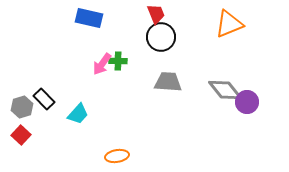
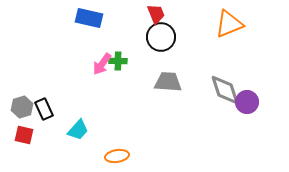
gray diamond: rotated 20 degrees clockwise
black rectangle: moved 10 px down; rotated 20 degrees clockwise
cyan trapezoid: moved 16 px down
red square: moved 3 px right; rotated 30 degrees counterclockwise
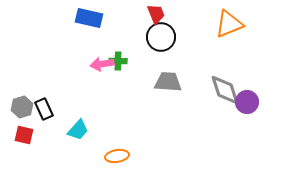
pink arrow: rotated 45 degrees clockwise
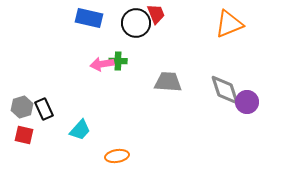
black circle: moved 25 px left, 14 px up
cyan trapezoid: moved 2 px right
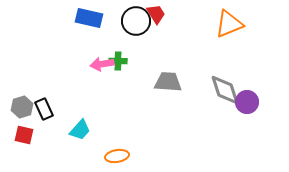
red trapezoid: rotated 10 degrees counterclockwise
black circle: moved 2 px up
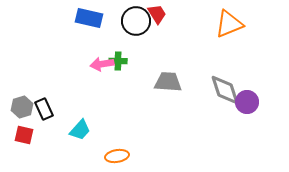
red trapezoid: moved 1 px right
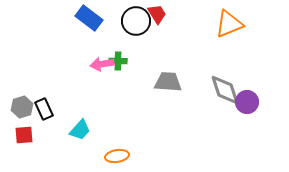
blue rectangle: rotated 24 degrees clockwise
red square: rotated 18 degrees counterclockwise
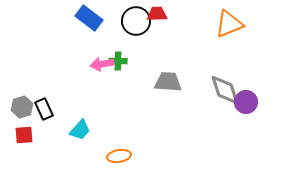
red trapezoid: rotated 60 degrees counterclockwise
purple circle: moved 1 px left
orange ellipse: moved 2 px right
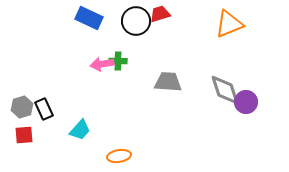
red trapezoid: moved 3 px right; rotated 15 degrees counterclockwise
blue rectangle: rotated 12 degrees counterclockwise
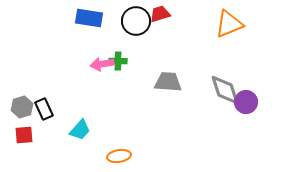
blue rectangle: rotated 16 degrees counterclockwise
